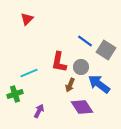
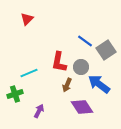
gray square: rotated 24 degrees clockwise
brown arrow: moved 3 px left
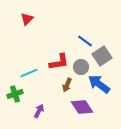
gray square: moved 4 px left, 6 px down
red L-shape: rotated 110 degrees counterclockwise
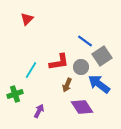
cyan line: moved 2 px right, 3 px up; rotated 36 degrees counterclockwise
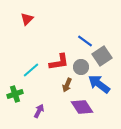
cyan line: rotated 18 degrees clockwise
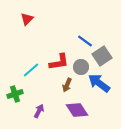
blue arrow: moved 1 px up
purple diamond: moved 5 px left, 3 px down
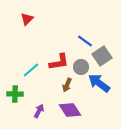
green cross: rotated 21 degrees clockwise
purple diamond: moved 7 px left
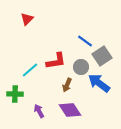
red L-shape: moved 3 px left, 1 px up
cyan line: moved 1 px left
purple arrow: rotated 56 degrees counterclockwise
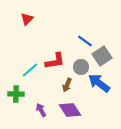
red L-shape: moved 1 px left
green cross: moved 1 px right
purple arrow: moved 2 px right, 1 px up
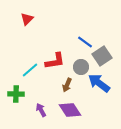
blue line: moved 1 px down
